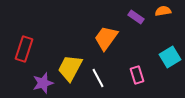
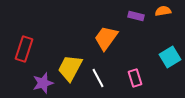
purple rectangle: moved 1 px up; rotated 21 degrees counterclockwise
pink rectangle: moved 2 px left, 3 px down
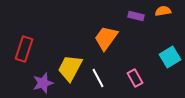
pink rectangle: rotated 12 degrees counterclockwise
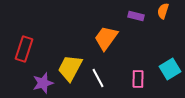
orange semicircle: rotated 63 degrees counterclockwise
cyan square: moved 12 px down
pink rectangle: moved 3 px right, 1 px down; rotated 30 degrees clockwise
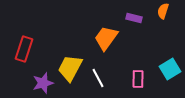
purple rectangle: moved 2 px left, 2 px down
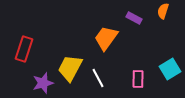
purple rectangle: rotated 14 degrees clockwise
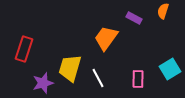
yellow trapezoid: rotated 12 degrees counterclockwise
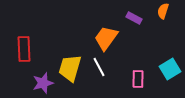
red rectangle: rotated 20 degrees counterclockwise
white line: moved 1 px right, 11 px up
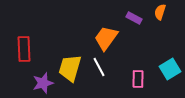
orange semicircle: moved 3 px left, 1 px down
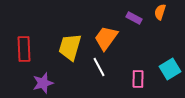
yellow trapezoid: moved 21 px up
